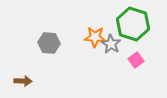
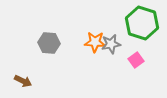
green hexagon: moved 9 px right, 1 px up
orange star: moved 5 px down
gray star: rotated 30 degrees clockwise
brown arrow: rotated 24 degrees clockwise
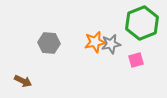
green hexagon: rotated 20 degrees clockwise
orange star: rotated 15 degrees counterclockwise
pink square: rotated 21 degrees clockwise
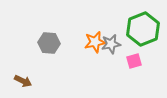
green hexagon: moved 1 px right, 6 px down
pink square: moved 2 px left, 1 px down
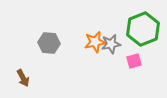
brown arrow: moved 3 px up; rotated 36 degrees clockwise
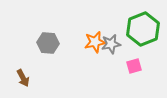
gray hexagon: moved 1 px left
pink square: moved 5 px down
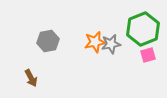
gray hexagon: moved 2 px up; rotated 15 degrees counterclockwise
pink square: moved 14 px right, 11 px up
brown arrow: moved 8 px right
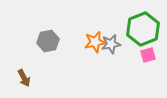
brown arrow: moved 7 px left
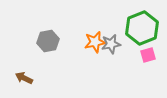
green hexagon: moved 1 px left, 1 px up
brown arrow: rotated 144 degrees clockwise
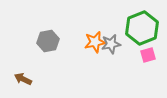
brown arrow: moved 1 px left, 1 px down
